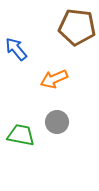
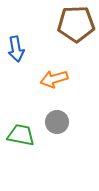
brown pentagon: moved 1 px left, 3 px up; rotated 9 degrees counterclockwise
blue arrow: rotated 150 degrees counterclockwise
orange arrow: rotated 8 degrees clockwise
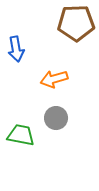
brown pentagon: moved 1 px up
gray circle: moved 1 px left, 4 px up
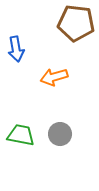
brown pentagon: rotated 9 degrees clockwise
orange arrow: moved 2 px up
gray circle: moved 4 px right, 16 px down
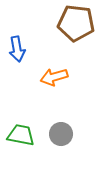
blue arrow: moved 1 px right
gray circle: moved 1 px right
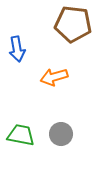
brown pentagon: moved 3 px left, 1 px down
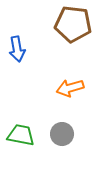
orange arrow: moved 16 px right, 11 px down
gray circle: moved 1 px right
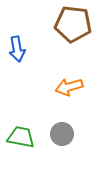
orange arrow: moved 1 px left, 1 px up
green trapezoid: moved 2 px down
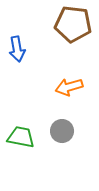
gray circle: moved 3 px up
